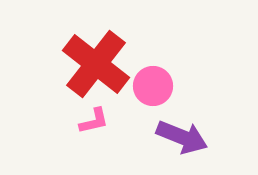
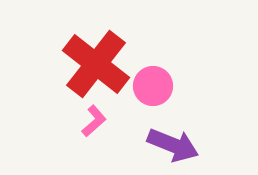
pink L-shape: rotated 28 degrees counterclockwise
purple arrow: moved 9 px left, 8 px down
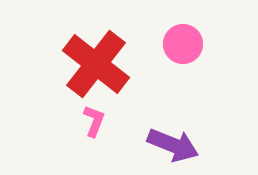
pink circle: moved 30 px right, 42 px up
pink L-shape: rotated 28 degrees counterclockwise
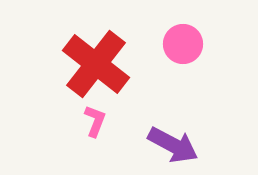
pink L-shape: moved 1 px right
purple arrow: rotated 6 degrees clockwise
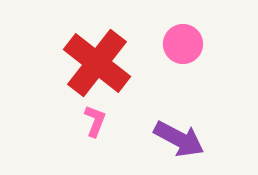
red cross: moved 1 px right, 1 px up
purple arrow: moved 6 px right, 6 px up
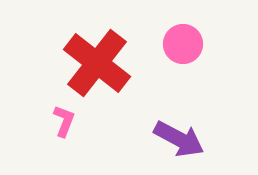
pink L-shape: moved 31 px left
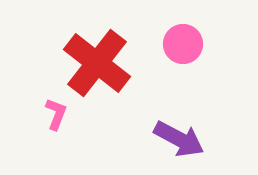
pink L-shape: moved 8 px left, 7 px up
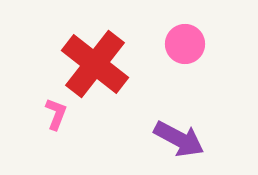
pink circle: moved 2 px right
red cross: moved 2 px left, 1 px down
